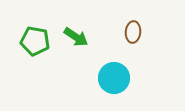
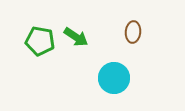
green pentagon: moved 5 px right
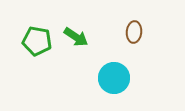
brown ellipse: moved 1 px right
green pentagon: moved 3 px left
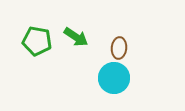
brown ellipse: moved 15 px left, 16 px down
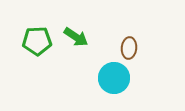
green pentagon: rotated 12 degrees counterclockwise
brown ellipse: moved 10 px right
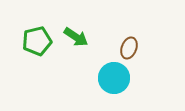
green pentagon: rotated 12 degrees counterclockwise
brown ellipse: rotated 15 degrees clockwise
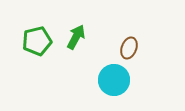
green arrow: rotated 95 degrees counterclockwise
cyan circle: moved 2 px down
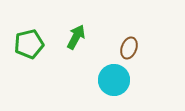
green pentagon: moved 8 px left, 3 px down
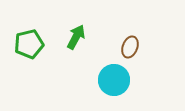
brown ellipse: moved 1 px right, 1 px up
